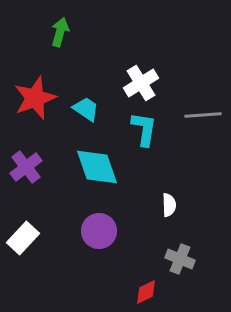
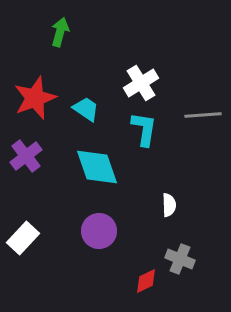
purple cross: moved 11 px up
red diamond: moved 11 px up
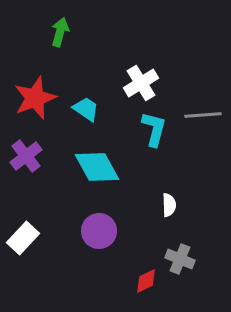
cyan L-shape: moved 10 px right; rotated 6 degrees clockwise
cyan diamond: rotated 9 degrees counterclockwise
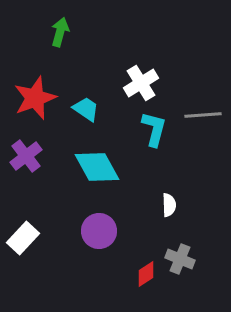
red diamond: moved 7 px up; rotated 8 degrees counterclockwise
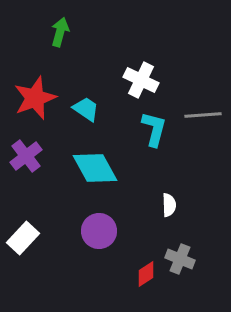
white cross: moved 3 px up; rotated 32 degrees counterclockwise
cyan diamond: moved 2 px left, 1 px down
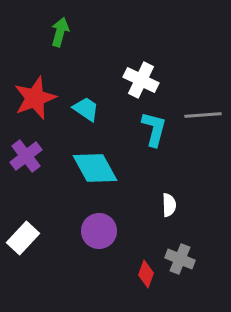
red diamond: rotated 36 degrees counterclockwise
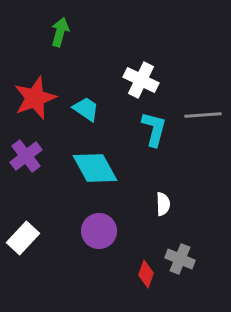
white semicircle: moved 6 px left, 1 px up
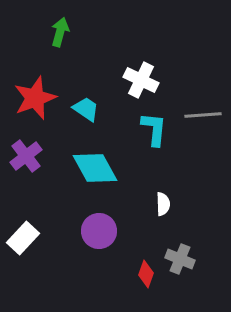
cyan L-shape: rotated 9 degrees counterclockwise
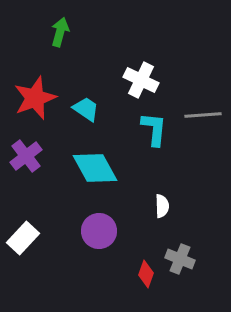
white semicircle: moved 1 px left, 2 px down
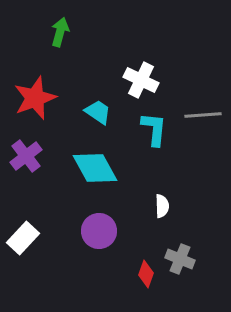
cyan trapezoid: moved 12 px right, 3 px down
